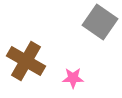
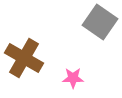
brown cross: moved 2 px left, 3 px up
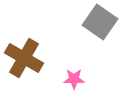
pink star: moved 1 px right, 1 px down
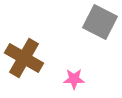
gray square: rotated 8 degrees counterclockwise
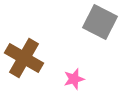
pink star: rotated 15 degrees counterclockwise
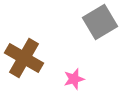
gray square: rotated 32 degrees clockwise
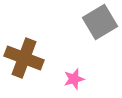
brown cross: rotated 9 degrees counterclockwise
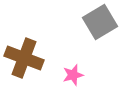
pink star: moved 1 px left, 4 px up
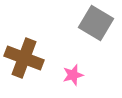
gray square: moved 4 px left, 1 px down; rotated 28 degrees counterclockwise
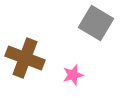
brown cross: moved 1 px right
